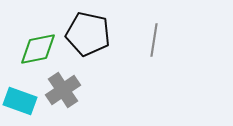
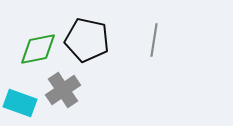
black pentagon: moved 1 px left, 6 px down
cyan rectangle: moved 2 px down
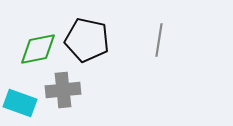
gray line: moved 5 px right
gray cross: rotated 28 degrees clockwise
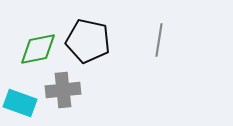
black pentagon: moved 1 px right, 1 px down
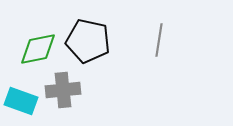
cyan rectangle: moved 1 px right, 2 px up
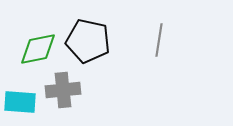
cyan rectangle: moved 1 px left, 1 px down; rotated 16 degrees counterclockwise
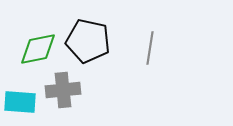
gray line: moved 9 px left, 8 px down
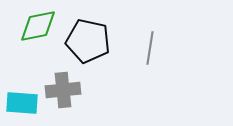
green diamond: moved 23 px up
cyan rectangle: moved 2 px right, 1 px down
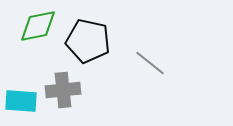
gray line: moved 15 px down; rotated 60 degrees counterclockwise
cyan rectangle: moved 1 px left, 2 px up
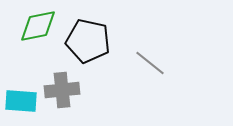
gray cross: moved 1 px left
